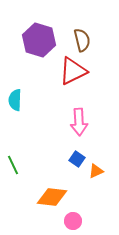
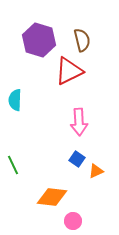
red triangle: moved 4 px left
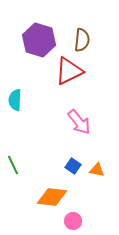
brown semicircle: rotated 20 degrees clockwise
pink arrow: rotated 36 degrees counterclockwise
blue square: moved 4 px left, 7 px down
orange triangle: moved 1 px right, 1 px up; rotated 35 degrees clockwise
